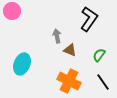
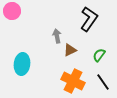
brown triangle: rotated 48 degrees counterclockwise
cyan ellipse: rotated 15 degrees counterclockwise
orange cross: moved 4 px right
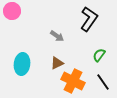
gray arrow: rotated 136 degrees clockwise
brown triangle: moved 13 px left, 13 px down
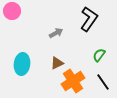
gray arrow: moved 1 px left, 3 px up; rotated 64 degrees counterclockwise
orange cross: rotated 30 degrees clockwise
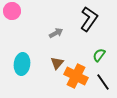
brown triangle: rotated 24 degrees counterclockwise
orange cross: moved 3 px right, 5 px up; rotated 30 degrees counterclockwise
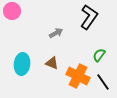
black L-shape: moved 2 px up
brown triangle: moved 5 px left; rotated 48 degrees counterclockwise
orange cross: moved 2 px right
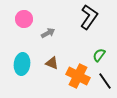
pink circle: moved 12 px right, 8 px down
gray arrow: moved 8 px left
black line: moved 2 px right, 1 px up
